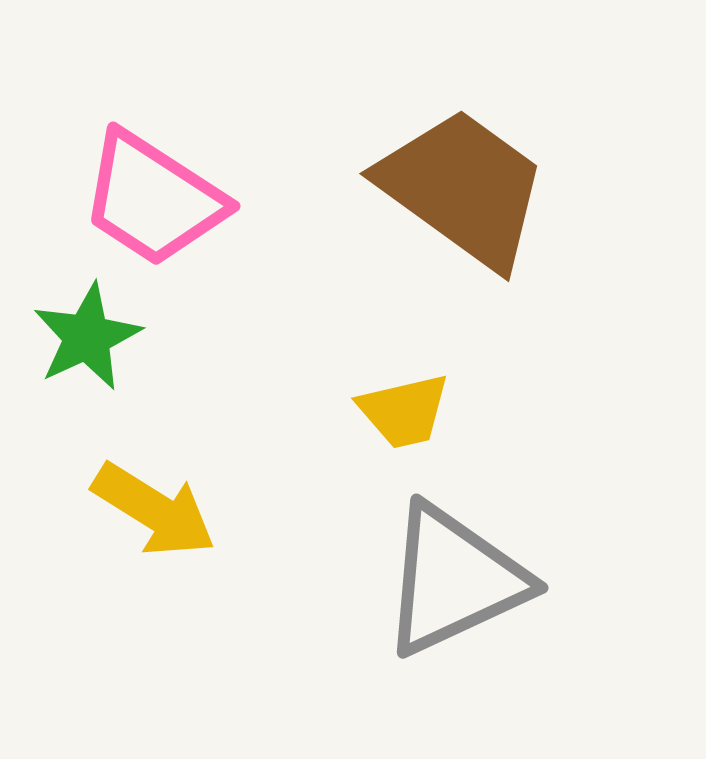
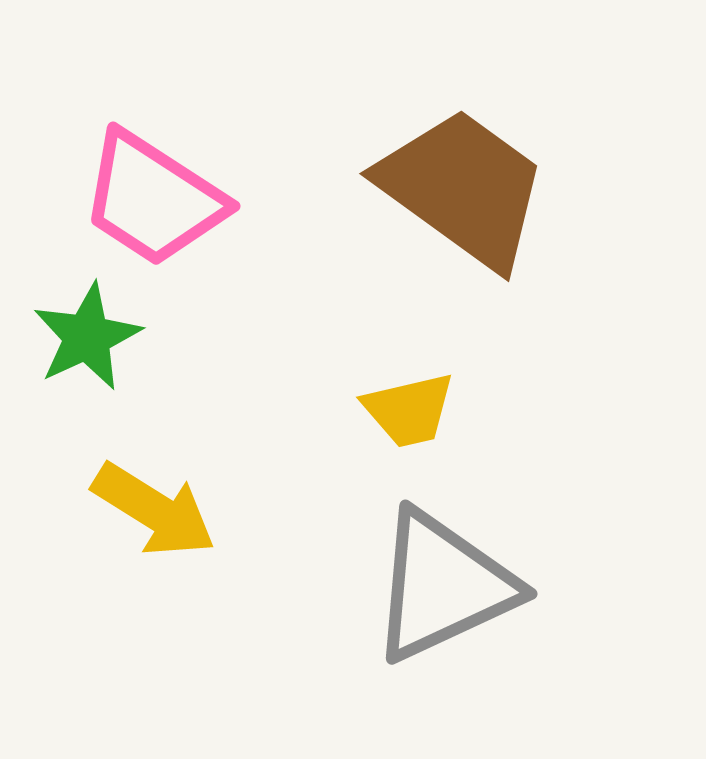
yellow trapezoid: moved 5 px right, 1 px up
gray triangle: moved 11 px left, 6 px down
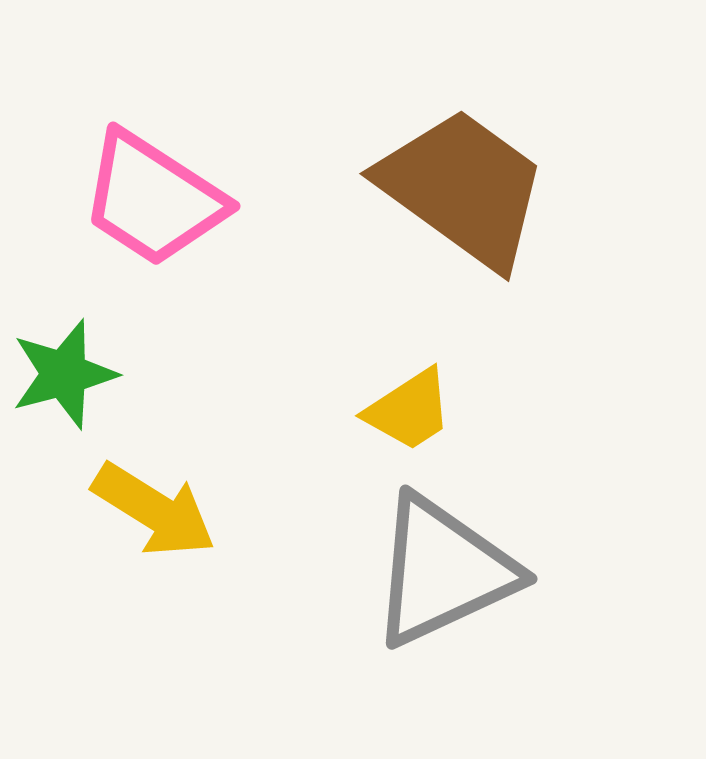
green star: moved 23 px left, 37 px down; rotated 10 degrees clockwise
yellow trapezoid: rotated 20 degrees counterclockwise
gray triangle: moved 15 px up
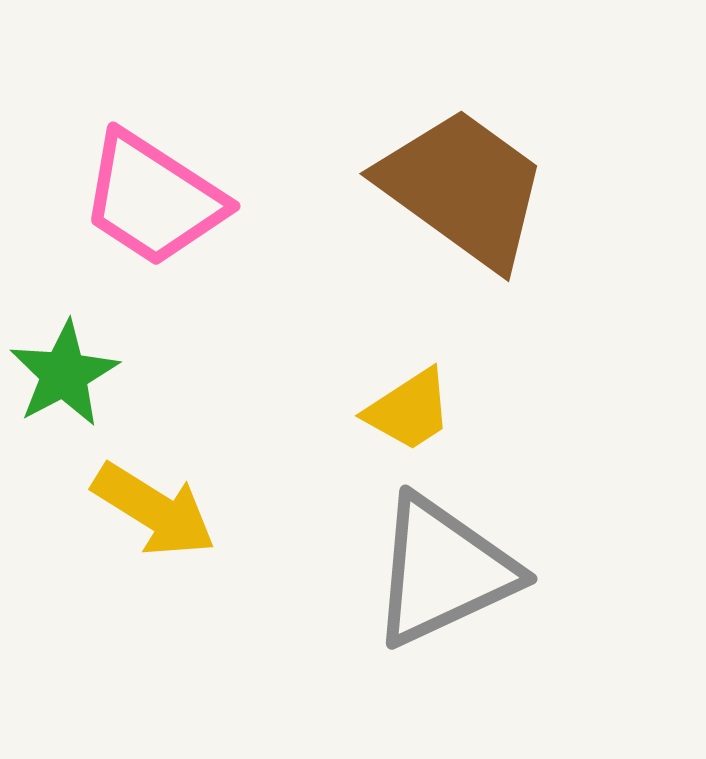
green star: rotated 13 degrees counterclockwise
